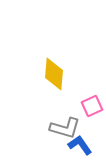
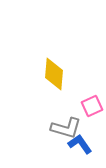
gray L-shape: moved 1 px right
blue L-shape: moved 1 px up
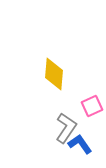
gray L-shape: rotated 72 degrees counterclockwise
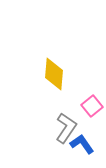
pink square: rotated 15 degrees counterclockwise
blue L-shape: moved 2 px right
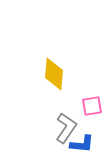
pink square: rotated 30 degrees clockwise
blue L-shape: rotated 130 degrees clockwise
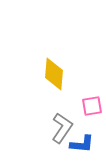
gray L-shape: moved 4 px left
